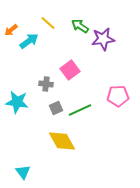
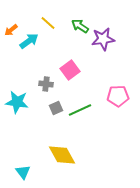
yellow diamond: moved 14 px down
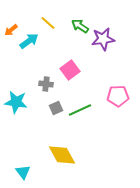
cyan star: moved 1 px left
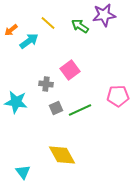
purple star: moved 1 px right, 24 px up
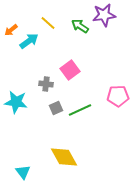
yellow diamond: moved 2 px right, 2 px down
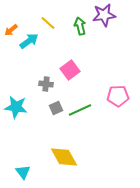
green arrow: rotated 42 degrees clockwise
cyan star: moved 5 px down
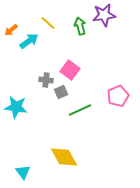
pink square: rotated 18 degrees counterclockwise
gray cross: moved 4 px up
pink pentagon: rotated 20 degrees counterclockwise
gray square: moved 5 px right, 16 px up
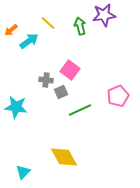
cyan triangle: rotated 21 degrees clockwise
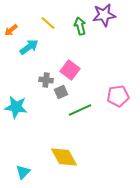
cyan arrow: moved 6 px down
pink pentagon: rotated 15 degrees clockwise
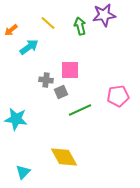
pink square: rotated 36 degrees counterclockwise
cyan star: moved 12 px down
